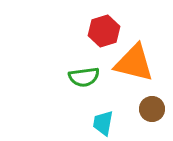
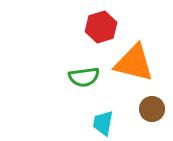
red hexagon: moved 3 px left, 4 px up
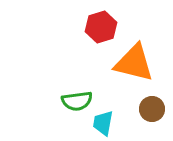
green semicircle: moved 7 px left, 24 px down
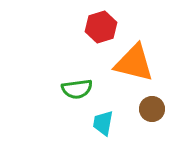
green semicircle: moved 12 px up
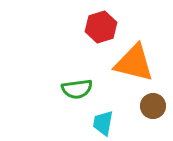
brown circle: moved 1 px right, 3 px up
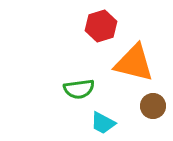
red hexagon: moved 1 px up
green semicircle: moved 2 px right
cyan trapezoid: rotated 72 degrees counterclockwise
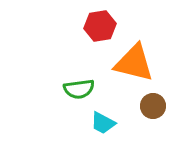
red hexagon: moved 1 px left; rotated 8 degrees clockwise
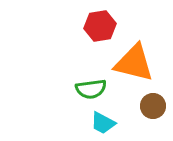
green semicircle: moved 12 px right
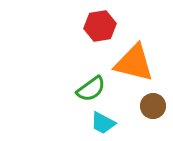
green semicircle: rotated 28 degrees counterclockwise
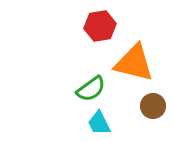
cyan trapezoid: moved 4 px left; rotated 36 degrees clockwise
